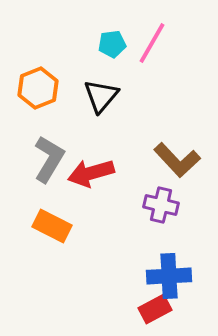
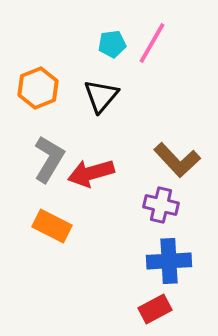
blue cross: moved 15 px up
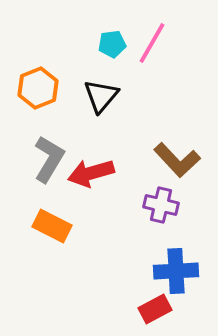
blue cross: moved 7 px right, 10 px down
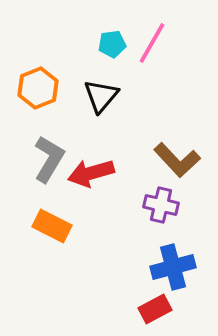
blue cross: moved 3 px left, 4 px up; rotated 12 degrees counterclockwise
